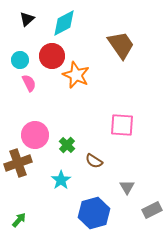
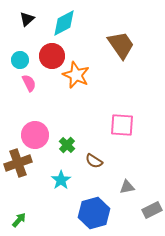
gray triangle: rotated 49 degrees clockwise
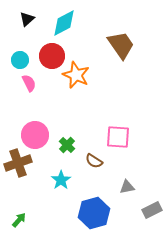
pink square: moved 4 px left, 12 px down
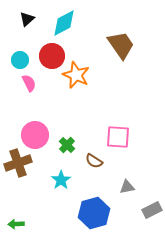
green arrow: moved 3 px left, 4 px down; rotated 133 degrees counterclockwise
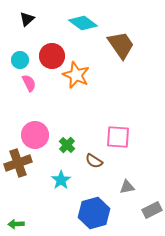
cyan diamond: moved 19 px right; rotated 64 degrees clockwise
